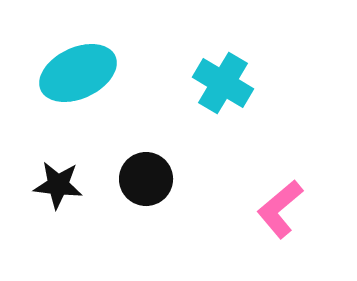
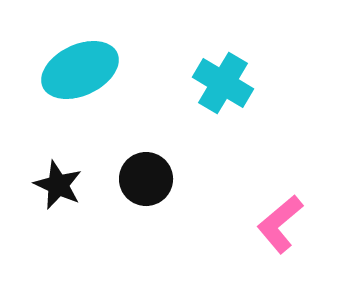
cyan ellipse: moved 2 px right, 3 px up
black star: rotated 18 degrees clockwise
pink L-shape: moved 15 px down
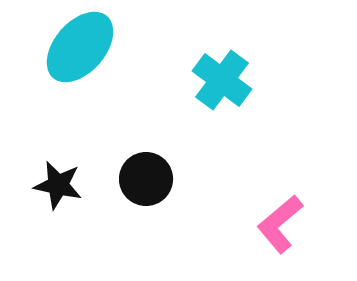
cyan ellipse: moved 23 px up; rotated 24 degrees counterclockwise
cyan cross: moved 1 px left, 3 px up; rotated 6 degrees clockwise
black star: rotated 12 degrees counterclockwise
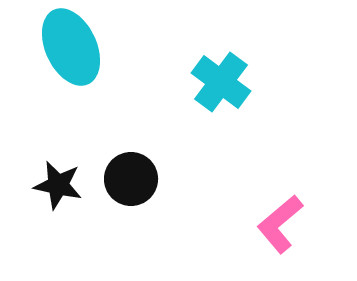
cyan ellipse: moved 9 px left; rotated 66 degrees counterclockwise
cyan cross: moved 1 px left, 2 px down
black circle: moved 15 px left
